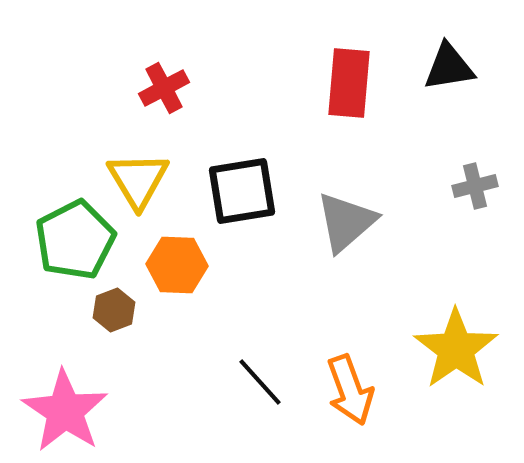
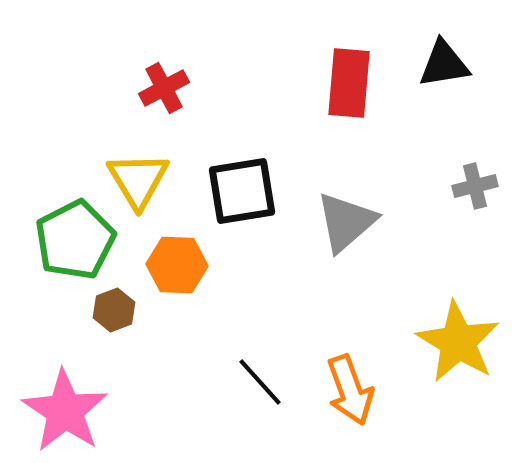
black triangle: moved 5 px left, 3 px up
yellow star: moved 2 px right, 7 px up; rotated 6 degrees counterclockwise
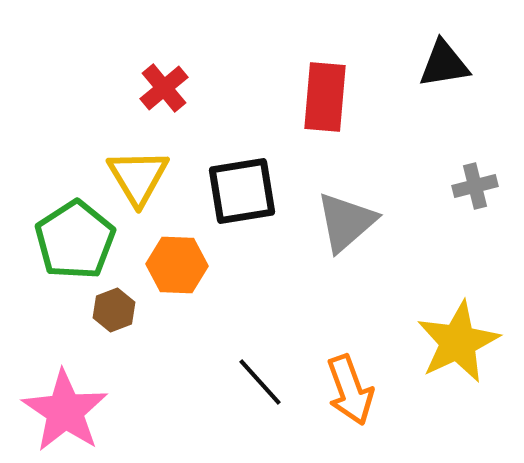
red rectangle: moved 24 px left, 14 px down
red cross: rotated 12 degrees counterclockwise
yellow triangle: moved 3 px up
green pentagon: rotated 6 degrees counterclockwise
yellow star: rotated 16 degrees clockwise
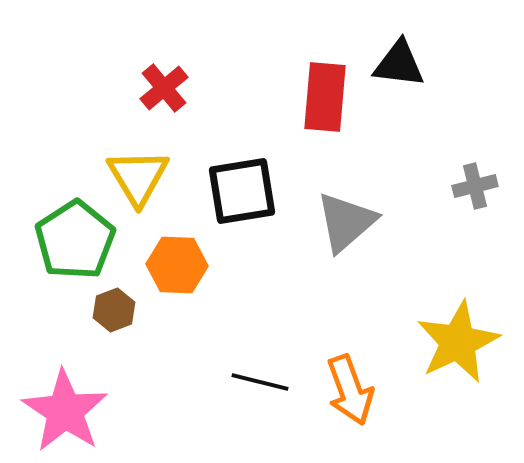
black triangle: moved 45 px left; rotated 16 degrees clockwise
black line: rotated 34 degrees counterclockwise
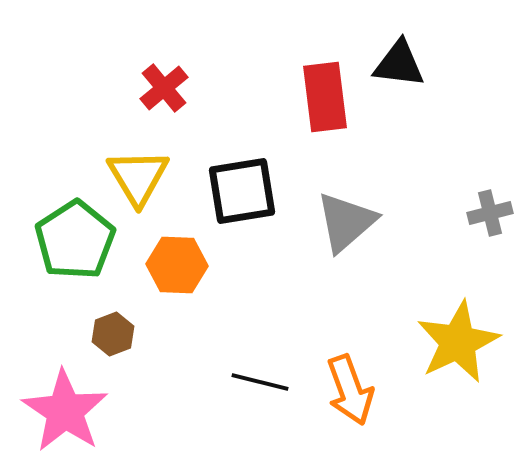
red rectangle: rotated 12 degrees counterclockwise
gray cross: moved 15 px right, 27 px down
brown hexagon: moved 1 px left, 24 px down
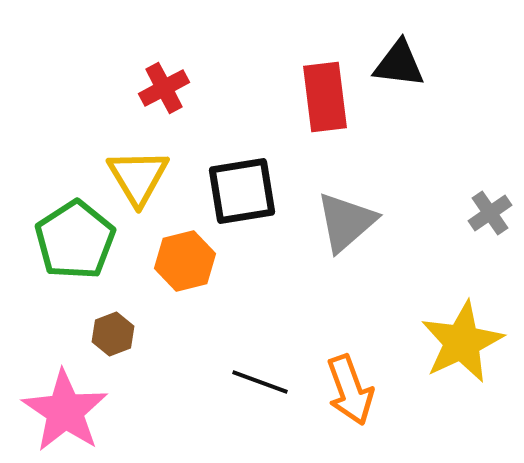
red cross: rotated 12 degrees clockwise
gray cross: rotated 21 degrees counterclockwise
orange hexagon: moved 8 px right, 4 px up; rotated 16 degrees counterclockwise
yellow star: moved 4 px right
black line: rotated 6 degrees clockwise
